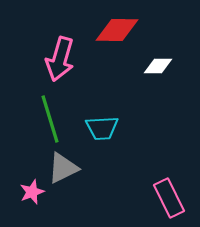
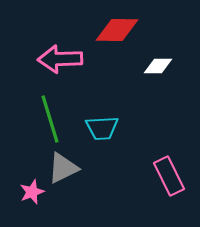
pink arrow: rotated 72 degrees clockwise
pink rectangle: moved 22 px up
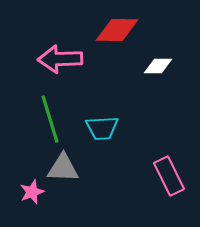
gray triangle: rotated 28 degrees clockwise
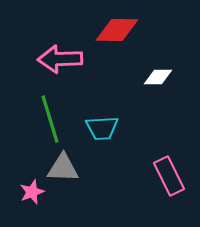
white diamond: moved 11 px down
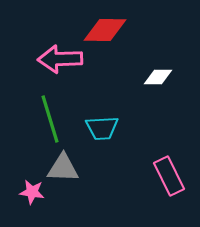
red diamond: moved 12 px left
pink star: rotated 30 degrees clockwise
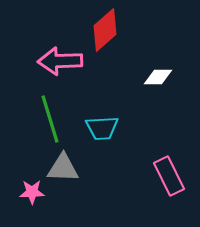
red diamond: rotated 42 degrees counterclockwise
pink arrow: moved 2 px down
pink star: rotated 10 degrees counterclockwise
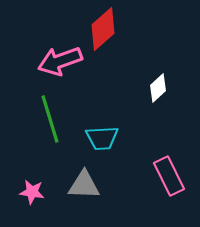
red diamond: moved 2 px left, 1 px up
pink arrow: rotated 18 degrees counterclockwise
white diamond: moved 11 px down; rotated 44 degrees counterclockwise
cyan trapezoid: moved 10 px down
gray triangle: moved 21 px right, 17 px down
pink star: rotated 10 degrees clockwise
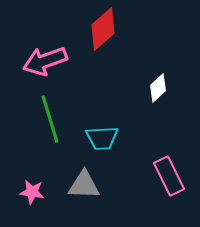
pink arrow: moved 15 px left
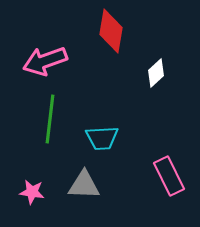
red diamond: moved 8 px right, 2 px down; rotated 39 degrees counterclockwise
white diamond: moved 2 px left, 15 px up
green line: rotated 24 degrees clockwise
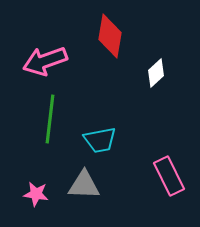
red diamond: moved 1 px left, 5 px down
cyan trapezoid: moved 2 px left, 2 px down; rotated 8 degrees counterclockwise
pink star: moved 4 px right, 2 px down
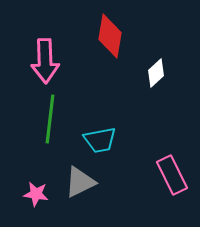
pink arrow: rotated 72 degrees counterclockwise
pink rectangle: moved 3 px right, 1 px up
gray triangle: moved 4 px left, 3 px up; rotated 28 degrees counterclockwise
